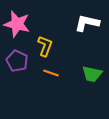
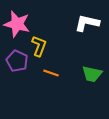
yellow L-shape: moved 6 px left
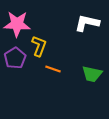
pink star: rotated 12 degrees counterclockwise
purple pentagon: moved 2 px left, 3 px up; rotated 15 degrees clockwise
orange line: moved 2 px right, 4 px up
